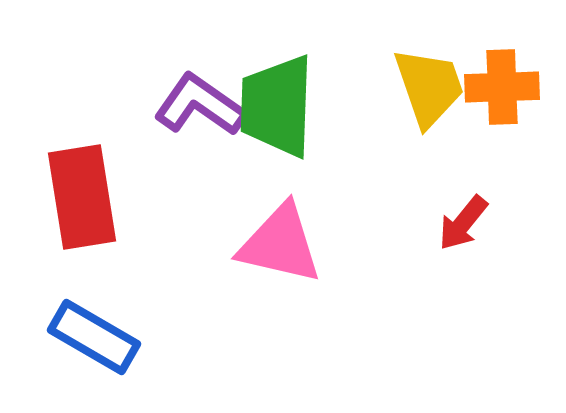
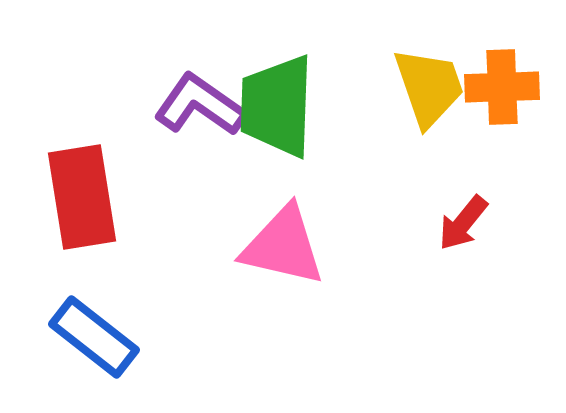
pink triangle: moved 3 px right, 2 px down
blue rectangle: rotated 8 degrees clockwise
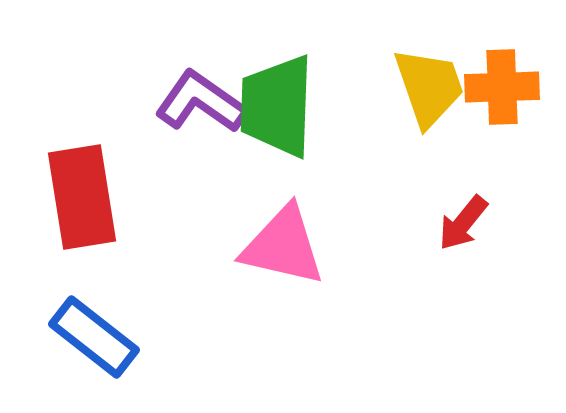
purple L-shape: moved 1 px right, 3 px up
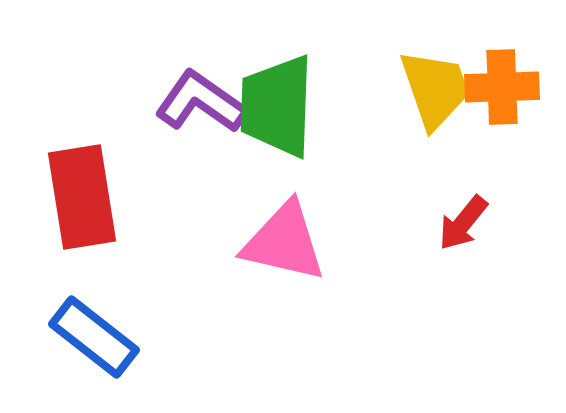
yellow trapezoid: moved 6 px right, 2 px down
pink triangle: moved 1 px right, 4 px up
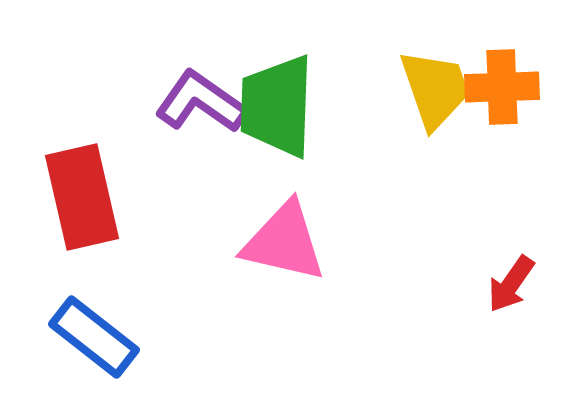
red rectangle: rotated 4 degrees counterclockwise
red arrow: moved 48 px right, 61 px down; rotated 4 degrees counterclockwise
